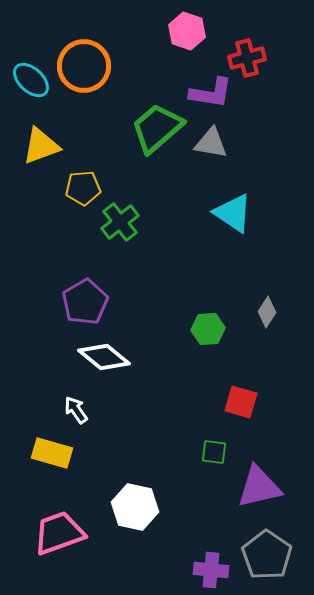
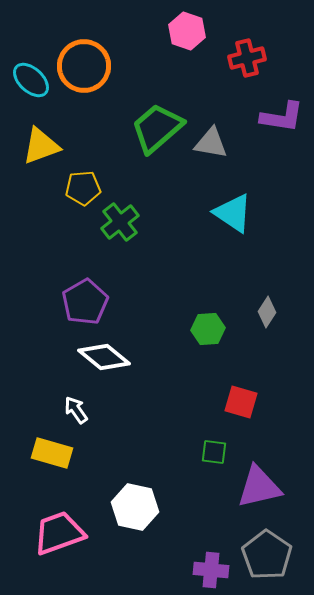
purple L-shape: moved 71 px right, 24 px down
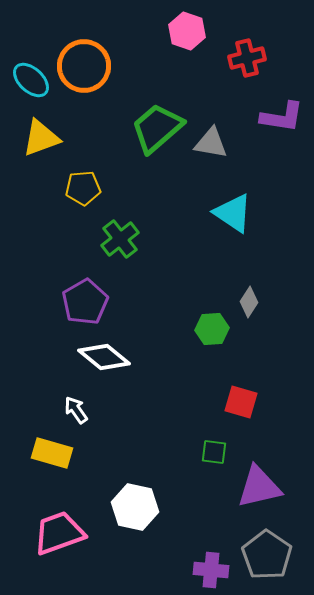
yellow triangle: moved 8 px up
green cross: moved 17 px down
gray diamond: moved 18 px left, 10 px up
green hexagon: moved 4 px right
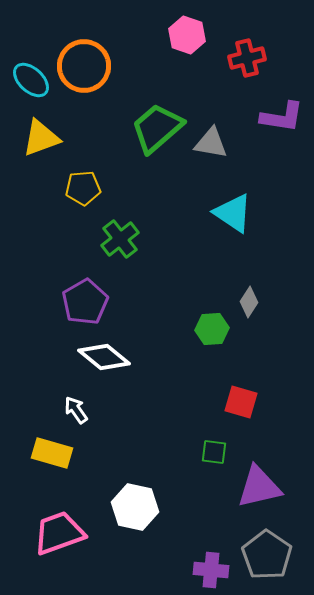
pink hexagon: moved 4 px down
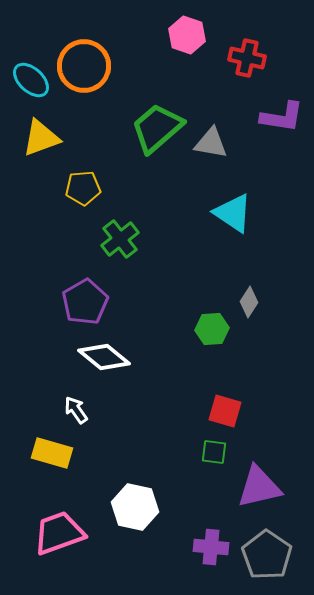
red cross: rotated 27 degrees clockwise
red square: moved 16 px left, 9 px down
purple cross: moved 23 px up
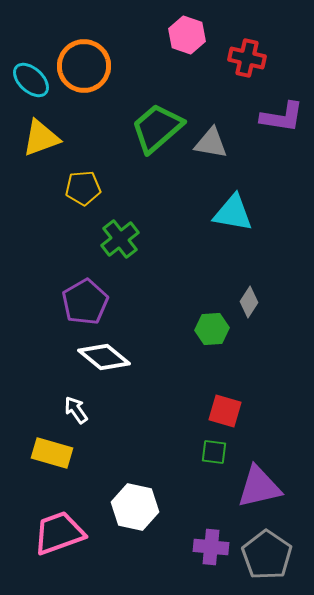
cyan triangle: rotated 24 degrees counterclockwise
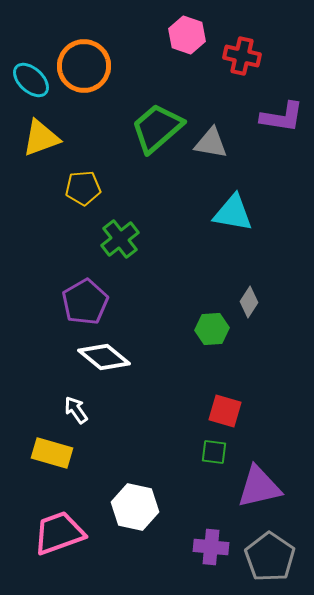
red cross: moved 5 px left, 2 px up
gray pentagon: moved 3 px right, 2 px down
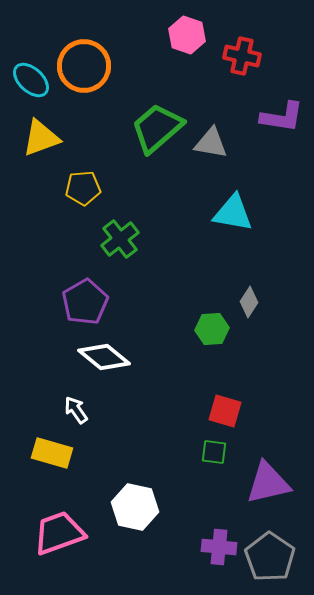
purple triangle: moved 9 px right, 4 px up
purple cross: moved 8 px right
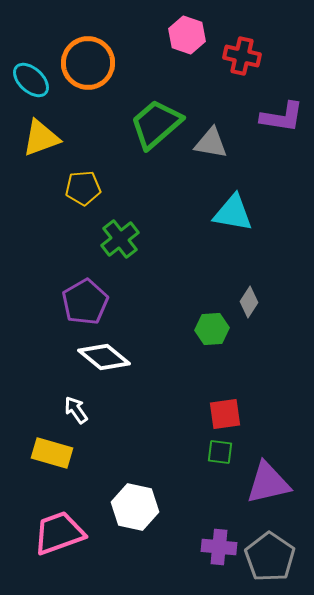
orange circle: moved 4 px right, 3 px up
green trapezoid: moved 1 px left, 4 px up
red square: moved 3 px down; rotated 24 degrees counterclockwise
green square: moved 6 px right
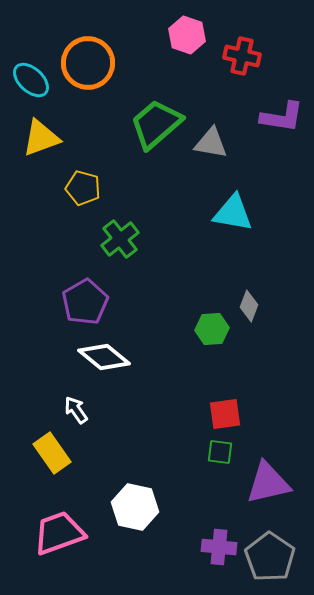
yellow pentagon: rotated 20 degrees clockwise
gray diamond: moved 4 px down; rotated 12 degrees counterclockwise
yellow rectangle: rotated 39 degrees clockwise
